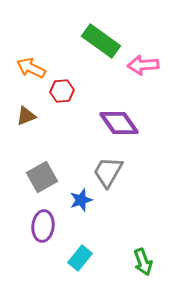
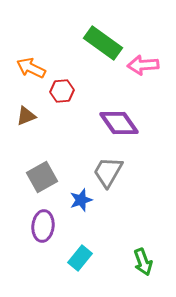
green rectangle: moved 2 px right, 2 px down
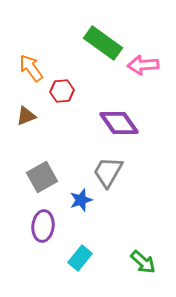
orange arrow: rotated 28 degrees clockwise
green arrow: rotated 28 degrees counterclockwise
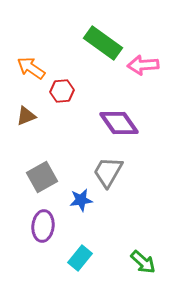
orange arrow: rotated 20 degrees counterclockwise
blue star: rotated 10 degrees clockwise
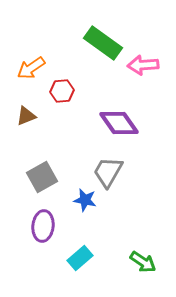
orange arrow: rotated 68 degrees counterclockwise
blue star: moved 4 px right; rotated 20 degrees clockwise
cyan rectangle: rotated 10 degrees clockwise
green arrow: rotated 8 degrees counterclockwise
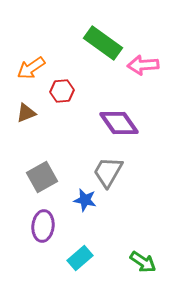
brown triangle: moved 3 px up
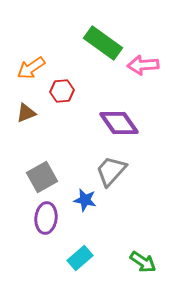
gray trapezoid: moved 3 px right, 1 px up; rotated 12 degrees clockwise
purple ellipse: moved 3 px right, 8 px up
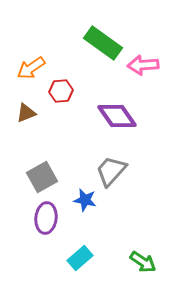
red hexagon: moved 1 px left
purple diamond: moved 2 px left, 7 px up
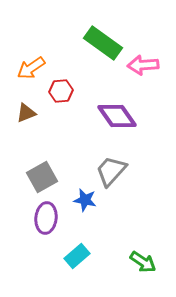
cyan rectangle: moved 3 px left, 2 px up
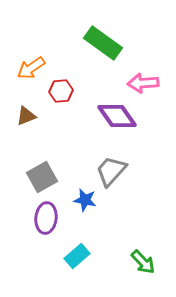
pink arrow: moved 18 px down
brown triangle: moved 3 px down
green arrow: rotated 12 degrees clockwise
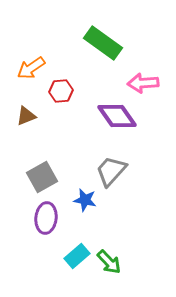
green arrow: moved 34 px left
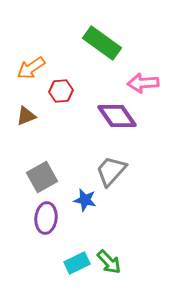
green rectangle: moved 1 px left
cyan rectangle: moved 7 px down; rotated 15 degrees clockwise
